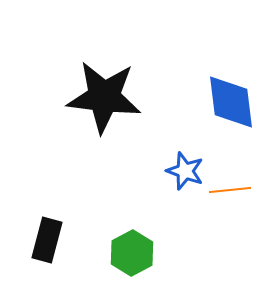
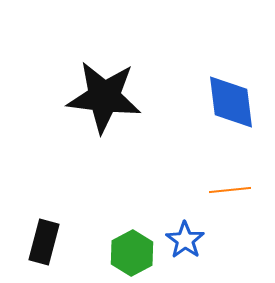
blue star: moved 69 px down; rotated 15 degrees clockwise
black rectangle: moved 3 px left, 2 px down
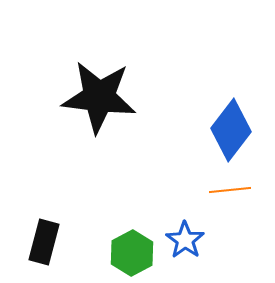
black star: moved 5 px left
blue diamond: moved 28 px down; rotated 44 degrees clockwise
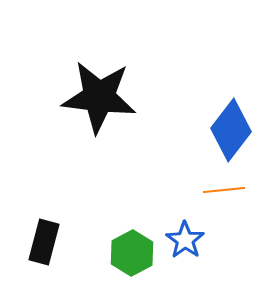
orange line: moved 6 px left
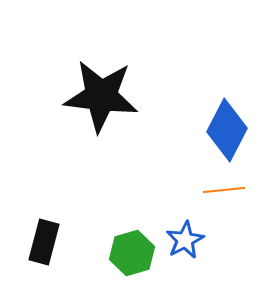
black star: moved 2 px right, 1 px up
blue diamond: moved 4 px left; rotated 10 degrees counterclockwise
blue star: rotated 9 degrees clockwise
green hexagon: rotated 12 degrees clockwise
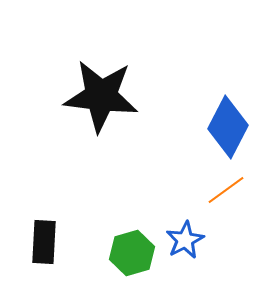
blue diamond: moved 1 px right, 3 px up
orange line: moved 2 px right; rotated 30 degrees counterclockwise
black rectangle: rotated 12 degrees counterclockwise
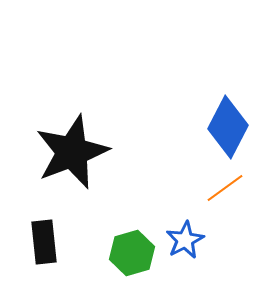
black star: moved 29 px left, 56 px down; rotated 28 degrees counterclockwise
orange line: moved 1 px left, 2 px up
black rectangle: rotated 9 degrees counterclockwise
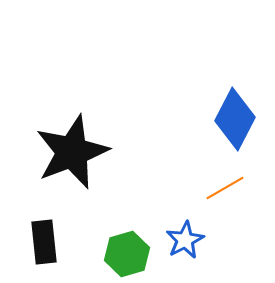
blue diamond: moved 7 px right, 8 px up
orange line: rotated 6 degrees clockwise
green hexagon: moved 5 px left, 1 px down
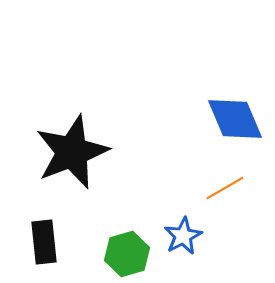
blue diamond: rotated 50 degrees counterclockwise
blue star: moved 2 px left, 4 px up
